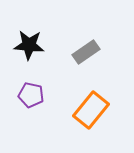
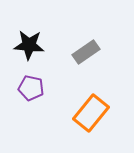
purple pentagon: moved 7 px up
orange rectangle: moved 3 px down
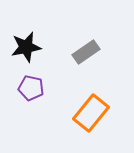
black star: moved 3 px left, 2 px down; rotated 16 degrees counterclockwise
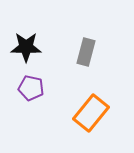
black star: rotated 12 degrees clockwise
gray rectangle: rotated 40 degrees counterclockwise
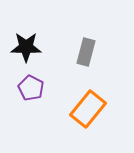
purple pentagon: rotated 15 degrees clockwise
orange rectangle: moved 3 px left, 4 px up
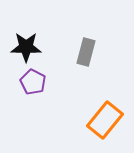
purple pentagon: moved 2 px right, 6 px up
orange rectangle: moved 17 px right, 11 px down
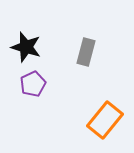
black star: rotated 16 degrees clockwise
purple pentagon: moved 2 px down; rotated 20 degrees clockwise
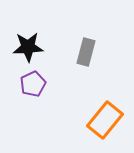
black star: moved 2 px right; rotated 20 degrees counterclockwise
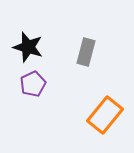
black star: rotated 20 degrees clockwise
orange rectangle: moved 5 px up
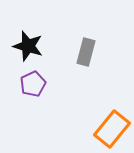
black star: moved 1 px up
orange rectangle: moved 7 px right, 14 px down
